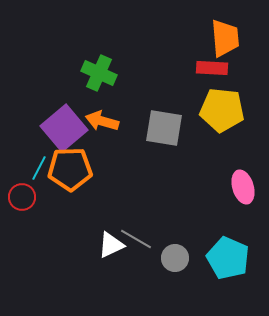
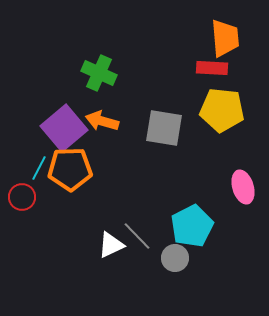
gray line: moved 1 px right, 3 px up; rotated 16 degrees clockwise
cyan pentagon: moved 36 px left, 32 px up; rotated 21 degrees clockwise
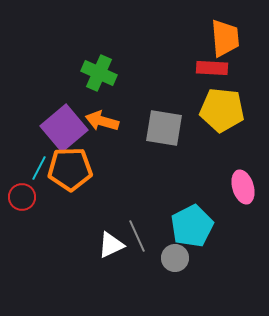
gray line: rotated 20 degrees clockwise
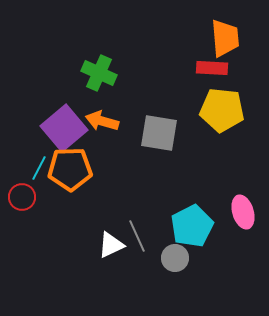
gray square: moved 5 px left, 5 px down
pink ellipse: moved 25 px down
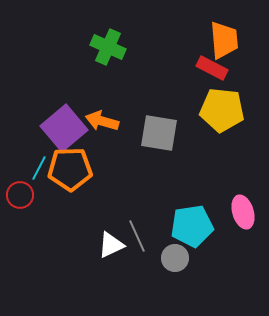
orange trapezoid: moved 1 px left, 2 px down
red rectangle: rotated 24 degrees clockwise
green cross: moved 9 px right, 26 px up
red circle: moved 2 px left, 2 px up
cyan pentagon: rotated 18 degrees clockwise
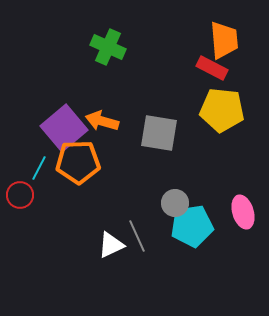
orange pentagon: moved 8 px right, 7 px up
gray circle: moved 55 px up
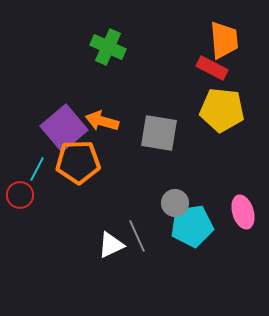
cyan line: moved 2 px left, 1 px down
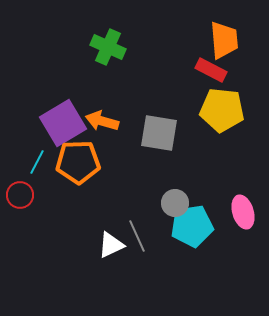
red rectangle: moved 1 px left, 2 px down
purple square: moved 1 px left, 5 px up; rotated 9 degrees clockwise
cyan line: moved 7 px up
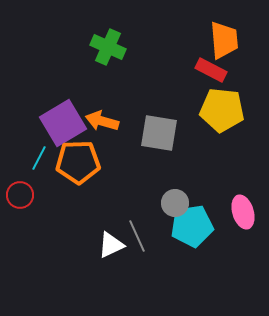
cyan line: moved 2 px right, 4 px up
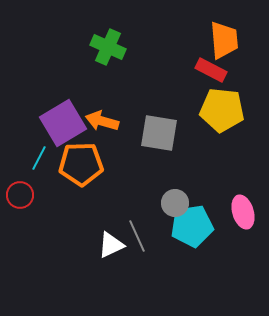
orange pentagon: moved 3 px right, 2 px down
